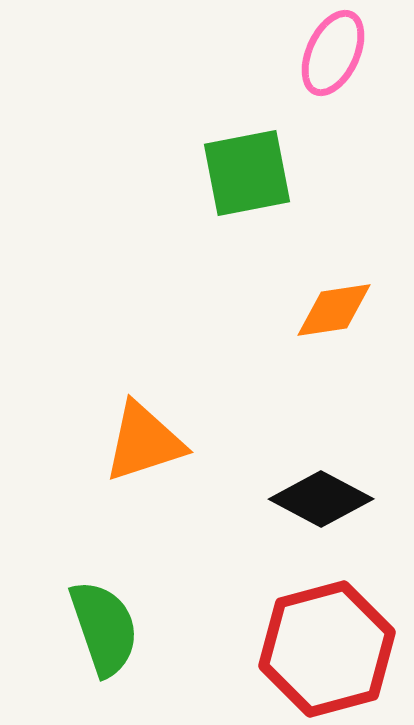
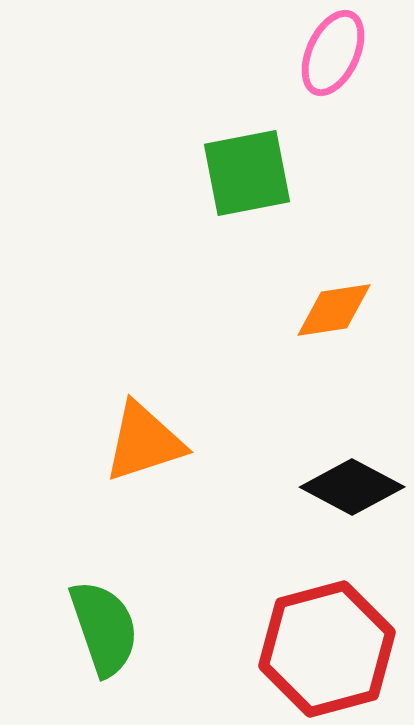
black diamond: moved 31 px right, 12 px up
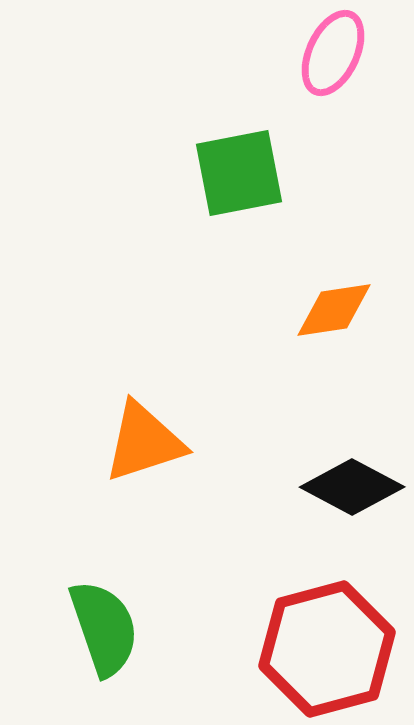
green square: moved 8 px left
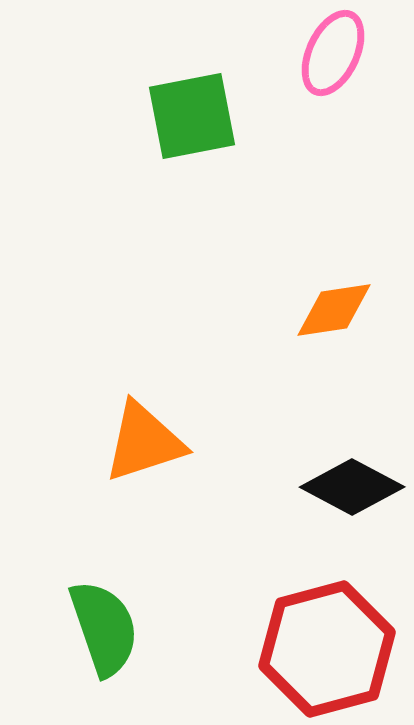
green square: moved 47 px left, 57 px up
